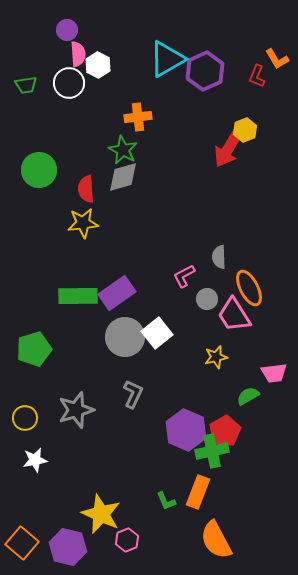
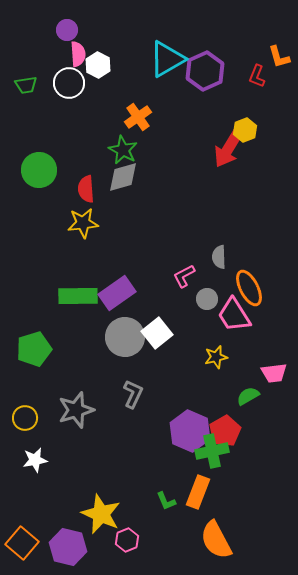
orange L-shape at (277, 59): moved 2 px right, 2 px up; rotated 15 degrees clockwise
orange cross at (138, 117): rotated 28 degrees counterclockwise
purple hexagon at (186, 430): moved 4 px right, 1 px down
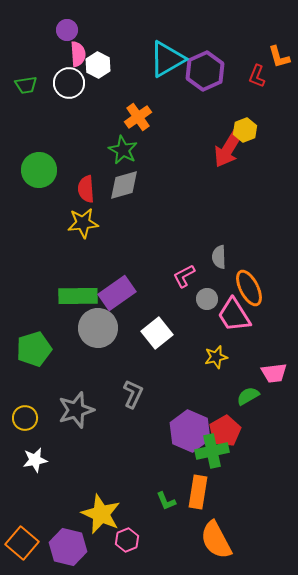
gray diamond at (123, 177): moved 1 px right, 8 px down
gray circle at (125, 337): moved 27 px left, 9 px up
orange rectangle at (198, 492): rotated 12 degrees counterclockwise
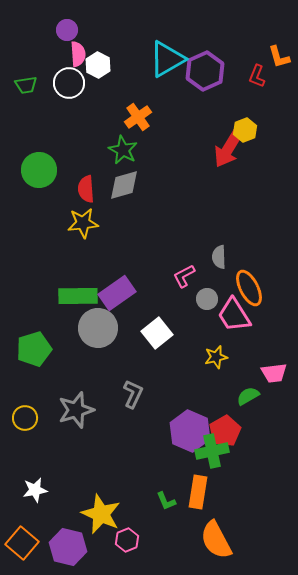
white star at (35, 460): moved 30 px down
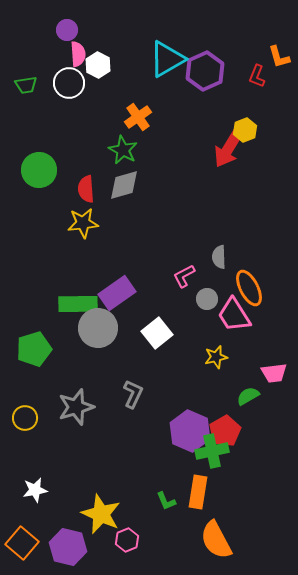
green rectangle at (78, 296): moved 8 px down
gray star at (76, 410): moved 3 px up
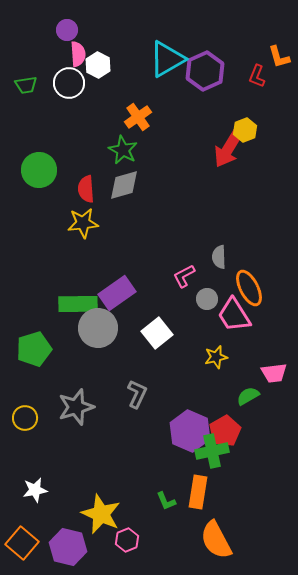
gray L-shape at (133, 394): moved 4 px right
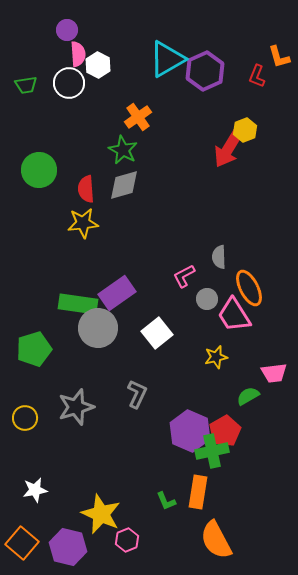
green rectangle at (78, 304): rotated 9 degrees clockwise
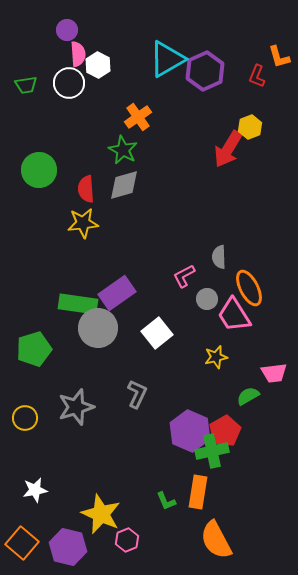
yellow hexagon at (245, 130): moved 5 px right, 3 px up
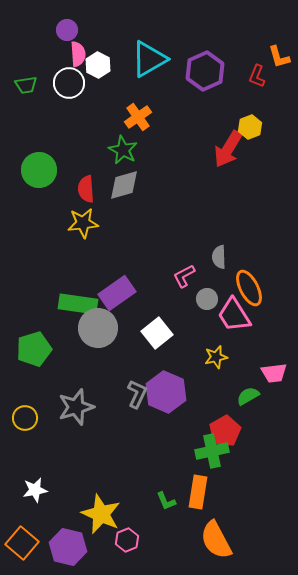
cyan triangle at (167, 59): moved 18 px left
purple hexagon at (190, 431): moved 24 px left, 39 px up
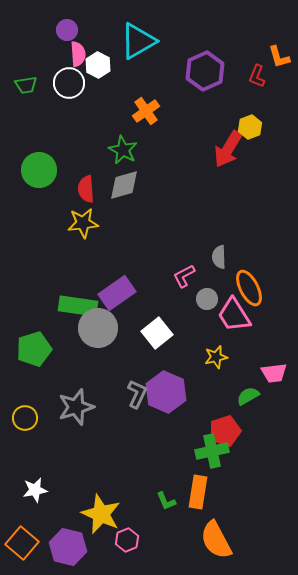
cyan triangle at (149, 59): moved 11 px left, 18 px up
orange cross at (138, 117): moved 8 px right, 6 px up
green rectangle at (78, 304): moved 2 px down
red pentagon at (225, 431): rotated 12 degrees clockwise
